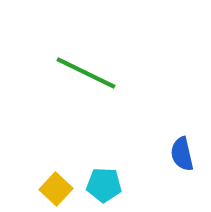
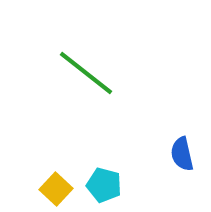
green line: rotated 12 degrees clockwise
cyan pentagon: rotated 12 degrees clockwise
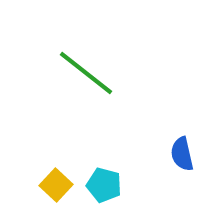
yellow square: moved 4 px up
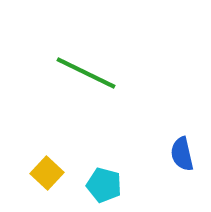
green line: rotated 12 degrees counterclockwise
yellow square: moved 9 px left, 12 px up
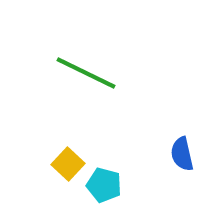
yellow square: moved 21 px right, 9 px up
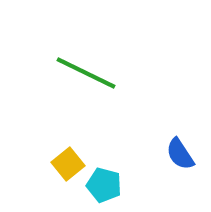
blue semicircle: moved 2 px left; rotated 20 degrees counterclockwise
yellow square: rotated 8 degrees clockwise
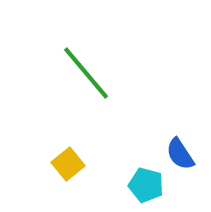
green line: rotated 24 degrees clockwise
cyan pentagon: moved 42 px right
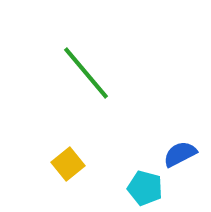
blue semicircle: rotated 96 degrees clockwise
cyan pentagon: moved 1 px left, 3 px down
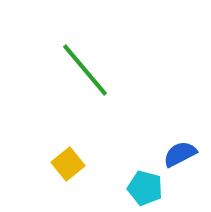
green line: moved 1 px left, 3 px up
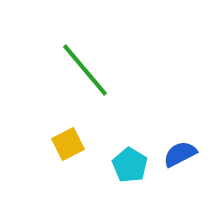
yellow square: moved 20 px up; rotated 12 degrees clockwise
cyan pentagon: moved 15 px left, 23 px up; rotated 16 degrees clockwise
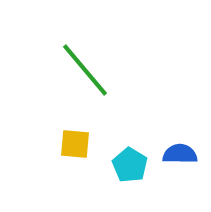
yellow square: moved 7 px right; rotated 32 degrees clockwise
blue semicircle: rotated 28 degrees clockwise
